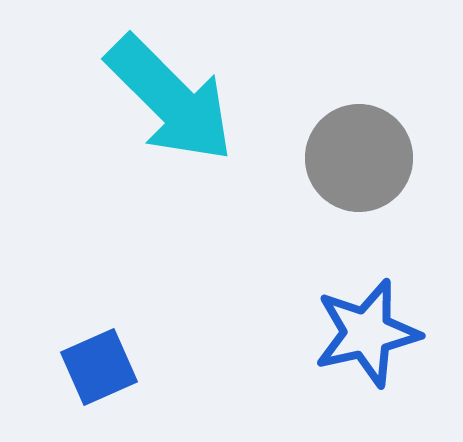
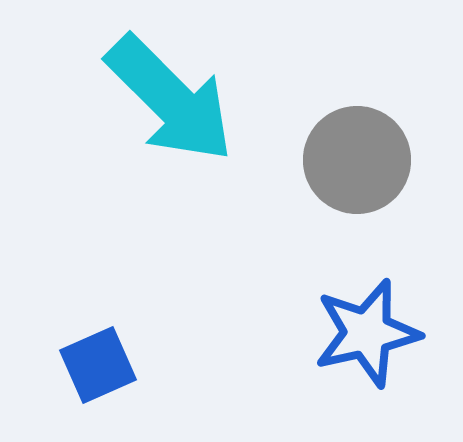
gray circle: moved 2 px left, 2 px down
blue square: moved 1 px left, 2 px up
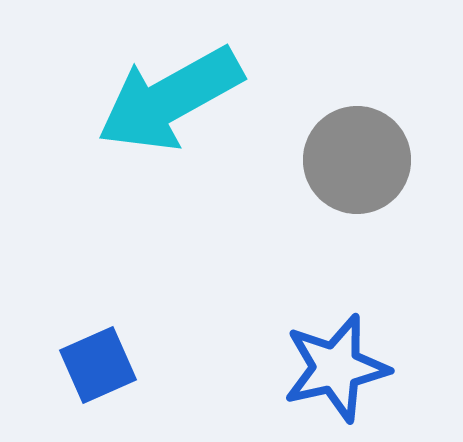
cyan arrow: rotated 106 degrees clockwise
blue star: moved 31 px left, 35 px down
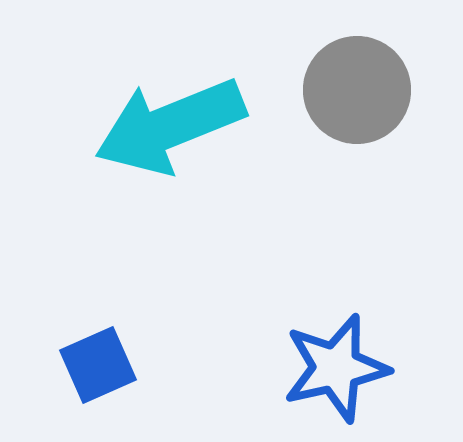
cyan arrow: moved 27 px down; rotated 7 degrees clockwise
gray circle: moved 70 px up
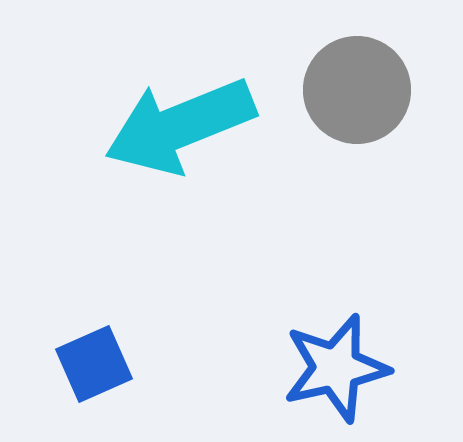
cyan arrow: moved 10 px right
blue square: moved 4 px left, 1 px up
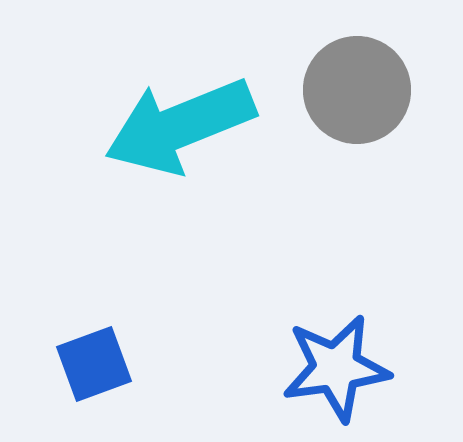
blue square: rotated 4 degrees clockwise
blue star: rotated 5 degrees clockwise
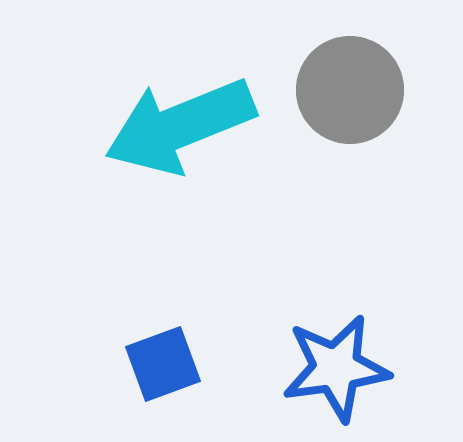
gray circle: moved 7 px left
blue square: moved 69 px right
